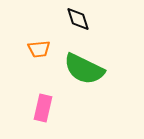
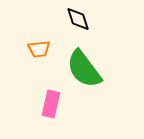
green semicircle: rotated 27 degrees clockwise
pink rectangle: moved 8 px right, 4 px up
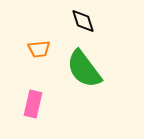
black diamond: moved 5 px right, 2 px down
pink rectangle: moved 18 px left
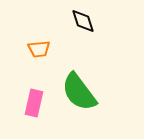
green semicircle: moved 5 px left, 23 px down
pink rectangle: moved 1 px right, 1 px up
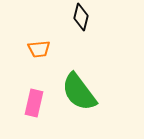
black diamond: moved 2 px left, 4 px up; rotated 32 degrees clockwise
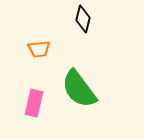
black diamond: moved 2 px right, 2 px down
green semicircle: moved 3 px up
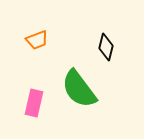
black diamond: moved 23 px right, 28 px down
orange trapezoid: moved 2 px left, 9 px up; rotated 15 degrees counterclockwise
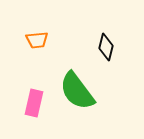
orange trapezoid: rotated 15 degrees clockwise
green semicircle: moved 2 px left, 2 px down
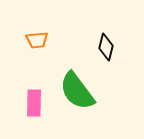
pink rectangle: rotated 12 degrees counterclockwise
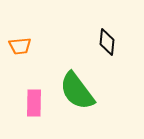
orange trapezoid: moved 17 px left, 6 px down
black diamond: moved 1 px right, 5 px up; rotated 8 degrees counterclockwise
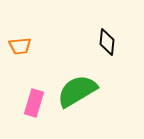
green semicircle: rotated 96 degrees clockwise
pink rectangle: rotated 16 degrees clockwise
